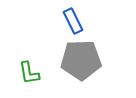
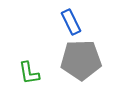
blue rectangle: moved 2 px left, 1 px down
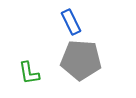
gray pentagon: rotated 6 degrees clockwise
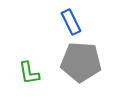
gray pentagon: moved 2 px down
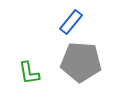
blue rectangle: rotated 65 degrees clockwise
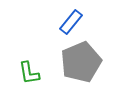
gray pentagon: rotated 27 degrees counterclockwise
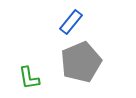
green L-shape: moved 5 px down
